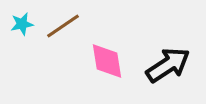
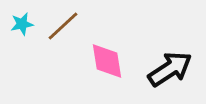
brown line: rotated 9 degrees counterclockwise
black arrow: moved 2 px right, 4 px down
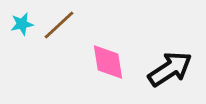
brown line: moved 4 px left, 1 px up
pink diamond: moved 1 px right, 1 px down
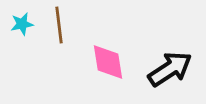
brown line: rotated 54 degrees counterclockwise
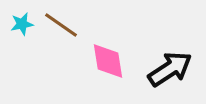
brown line: moved 2 px right; rotated 48 degrees counterclockwise
pink diamond: moved 1 px up
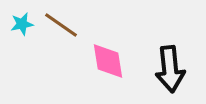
black arrow: rotated 117 degrees clockwise
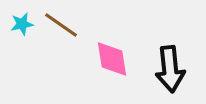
pink diamond: moved 4 px right, 2 px up
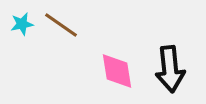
pink diamond: moved 5 px right, 12 px down
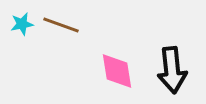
brown line: rotated 15 degrees counterclockwise
black arrow: moved 2 px right, 1 px down
